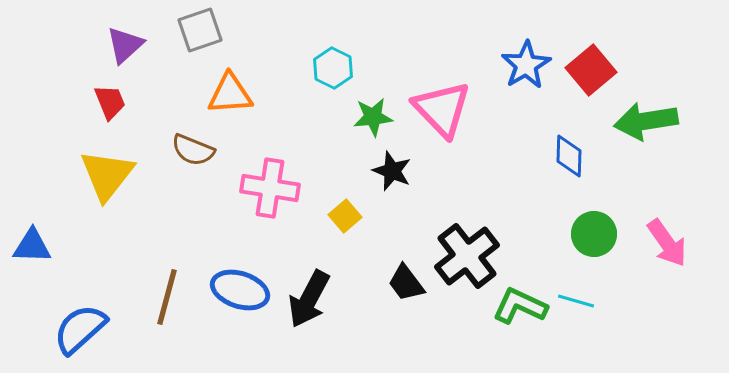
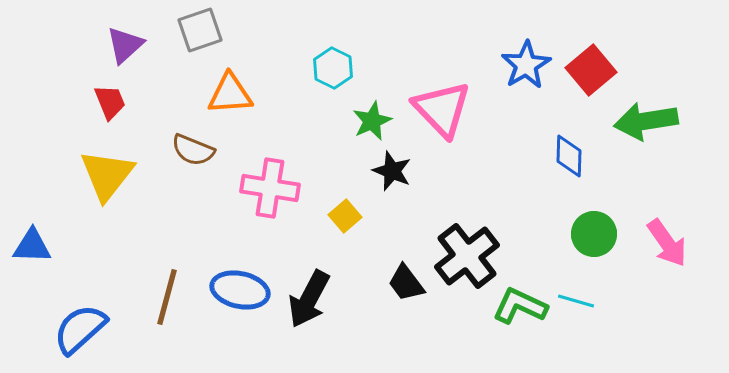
green star: moved 1 px left, 4 px down; rotated 18 degrees counterclockwise
blue ellipse: rotated 6 degrees counterclockwise
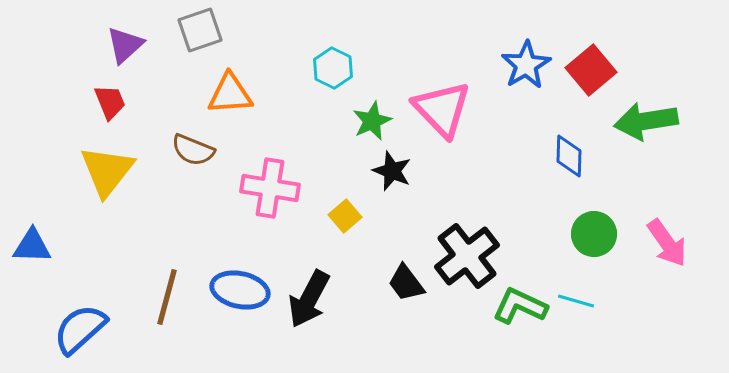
yellow triangle: moved 4 px up
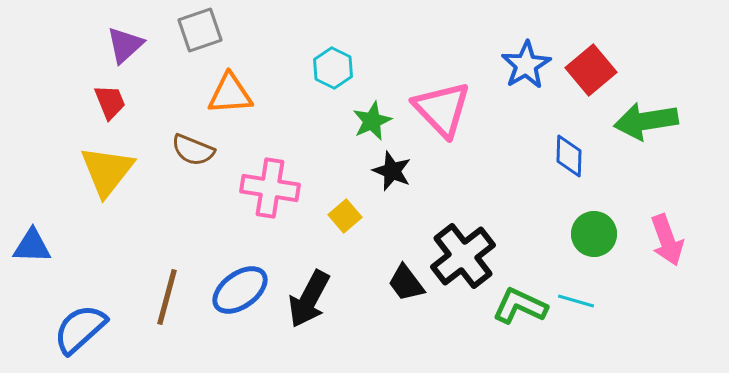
pink arrow: moved 3 px up; rotated 15 degrees clockwise
black cross: moved 4 px left
blue ellipse: rotated 48 degrees counterclockwise
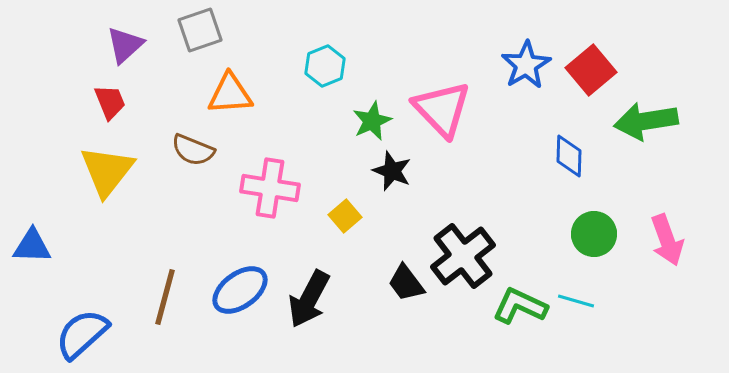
cyan hexagon: moved 8 px left, 2 px up; rotated 12 degrees clockwise
brown line: moved 2 px left
blue semicircle: moved 2 px right, 5 px down
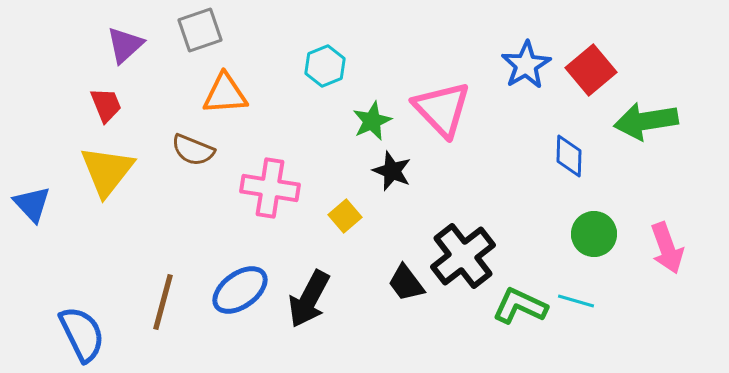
orange triangle: moved 5 px left
red trapezoid: moved 4 px left, 3 px down
pink arrow: moved 8 px down
blue triangle: moved 42 px up; rotated 45 degrees clockwise
brown line: moved 2 px left, 5 px down
blue semicircle: rotated 106 degrees clockwise
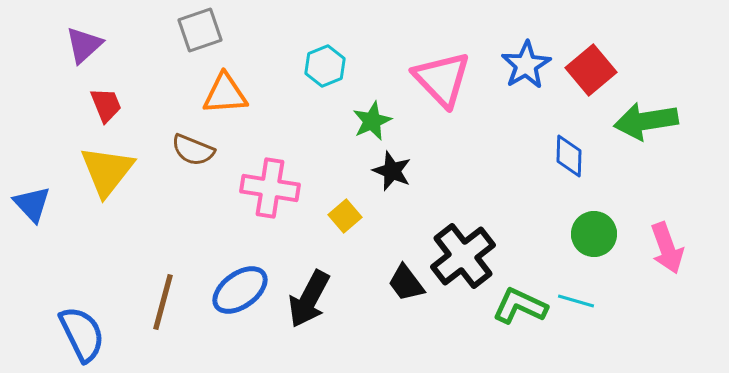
purple triangle: moved 41 px left
pink triangle: moved 30 px up
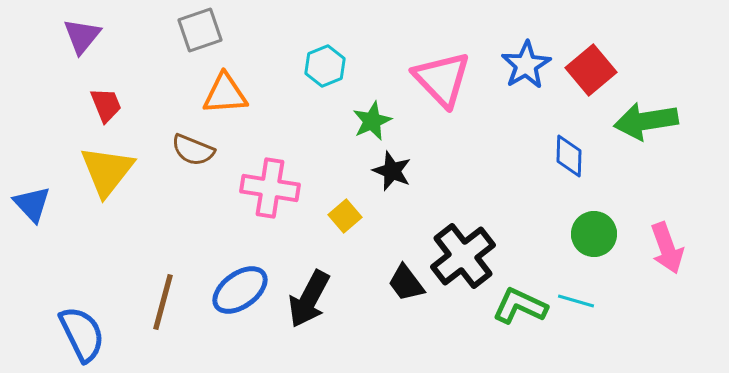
purple triangle: moved 2 px left, 9 px up; rotated 9 degrees counterclockwise
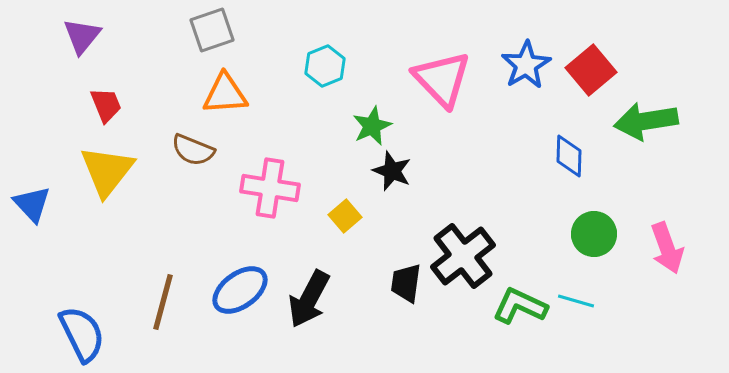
gray square: moved 12 px right
green star: moved 5 px down
black trapezoid: rotated 45 degrees clockwise
